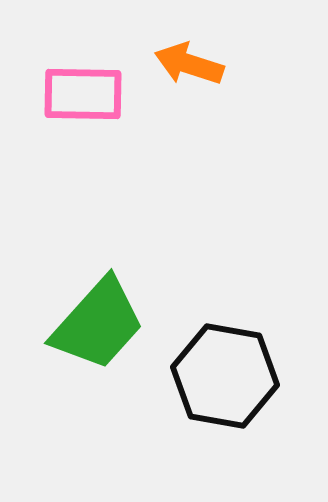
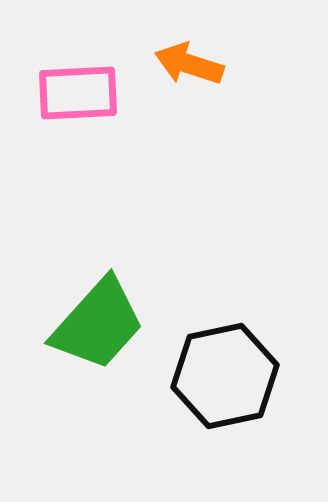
pink rectangle: moved 5 px left, 1 px up; rotated 4 degrees counterclockwise
black hexagon: rotated 22 degrees counterclockwise
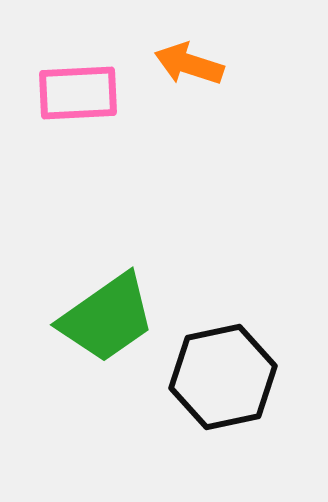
green trapezoid: moved 9 px right, 6 px up; rotated 13 degrees clockwise
black hexagon: moved 2 px left, 1 px down
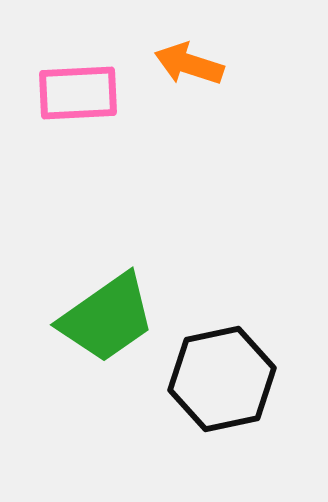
black hexagon: moved 1 px left, 2 px down
